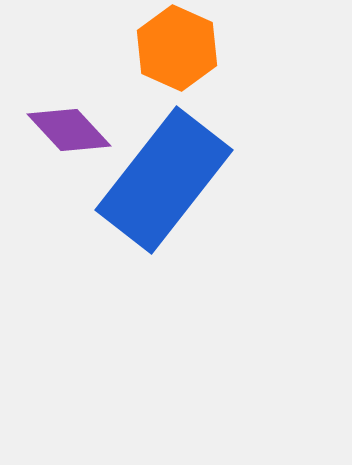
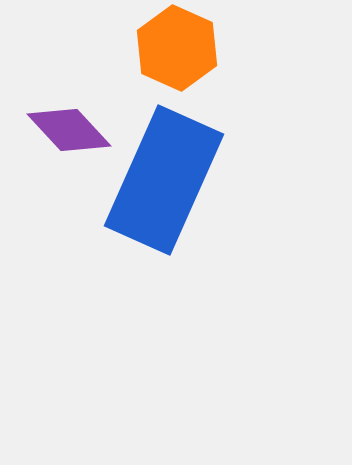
blue rectangle: rotated 14 degrees counterclockwise
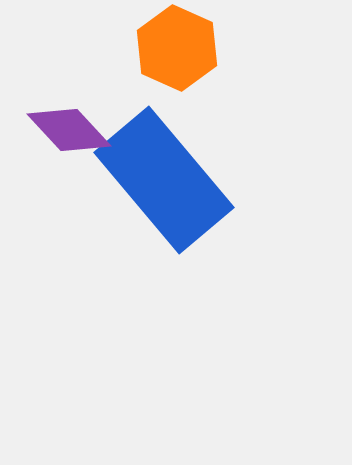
blue rectangle: rotated 64 degrees counterclockwise
